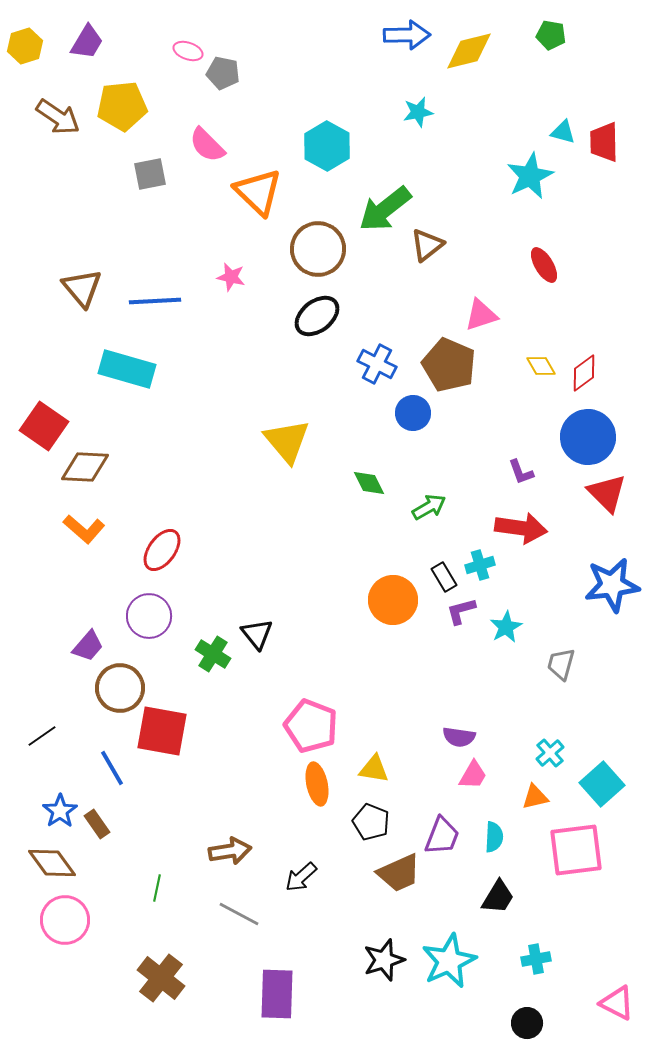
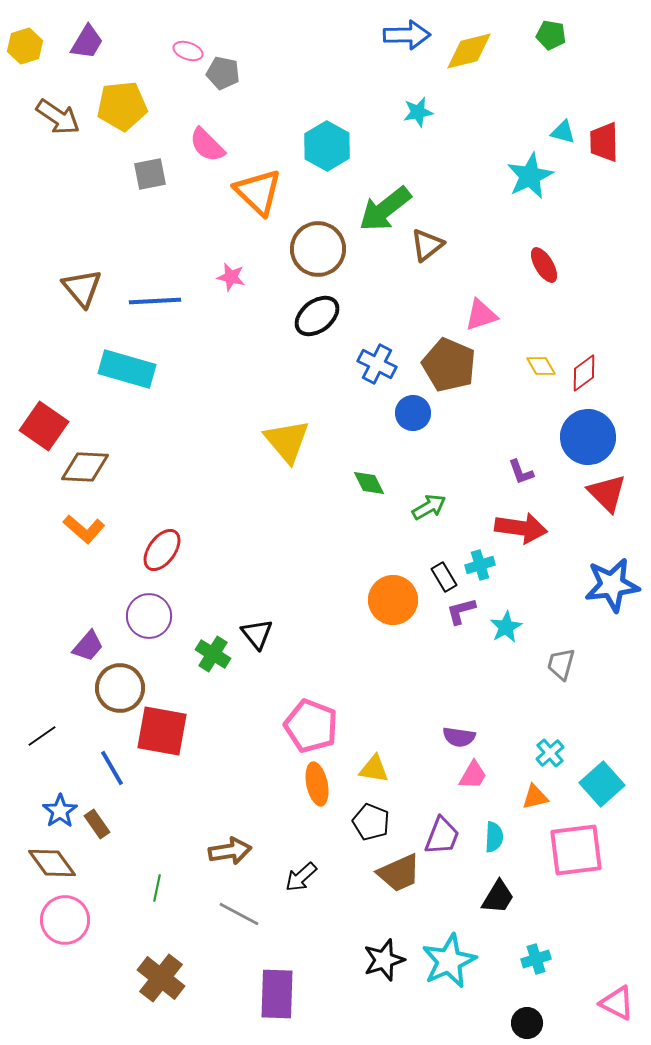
cyan cross at (536, 959): rotated 8 degrees counterclockwise
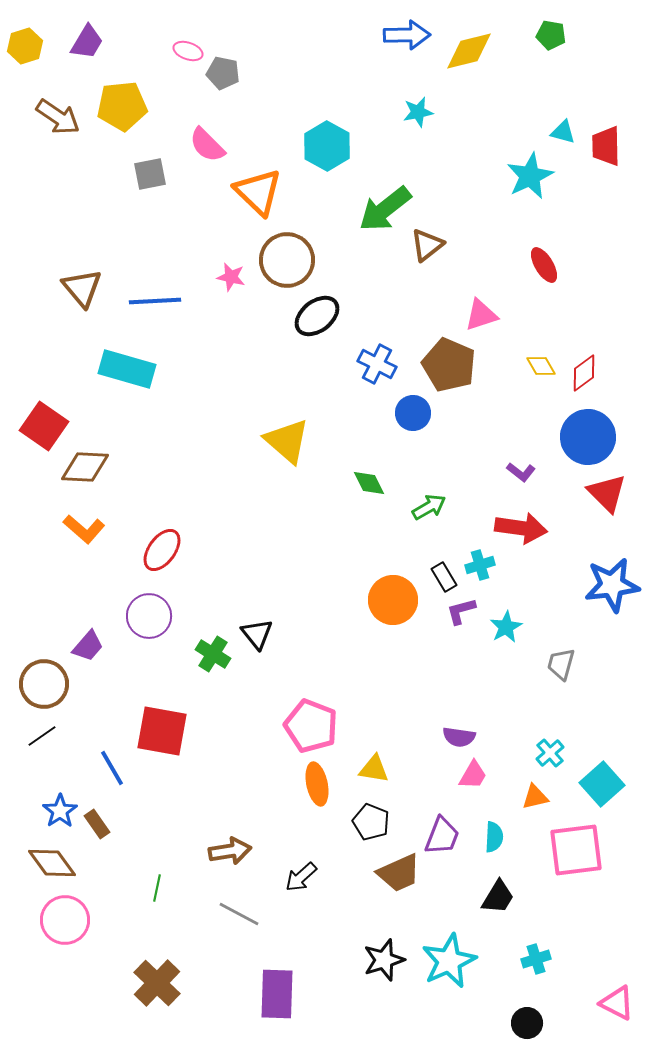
red trapezoid at (604, 142): moved 2 px right, 4 px down
brown circle at (318, 249): moved 31 px left, 11 px down
yellow triangle at (287, 441): rotated 9 degrees counterclockwise
purple L-shape at (521, 472): rotated 32 degrees counterclockwise
brown circle at (120, 688): moved 76 px left, 4 px up
brown cross at (161, 978): moved 4 px left, 5 px down; rotated 6 degrees clockwise
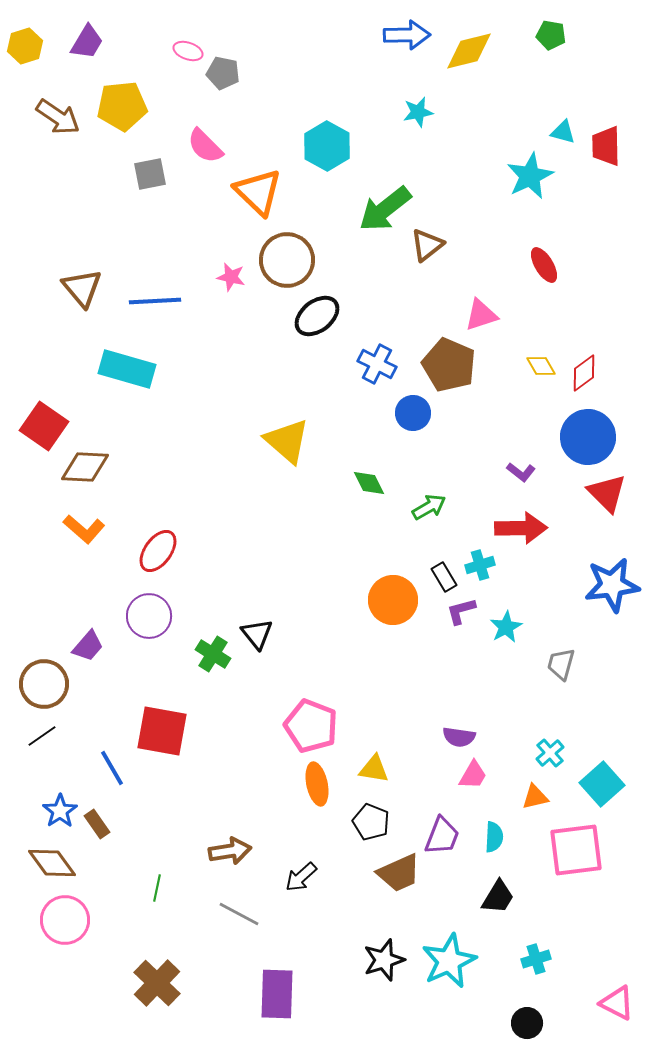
pink semicircle at (207, 145): moved 2 px left, 1 px down
red arrow at (521, 528): rotated 9 degrees counterclockwise
red ellipse at (162, 550): moved 4 px left, 1 px down
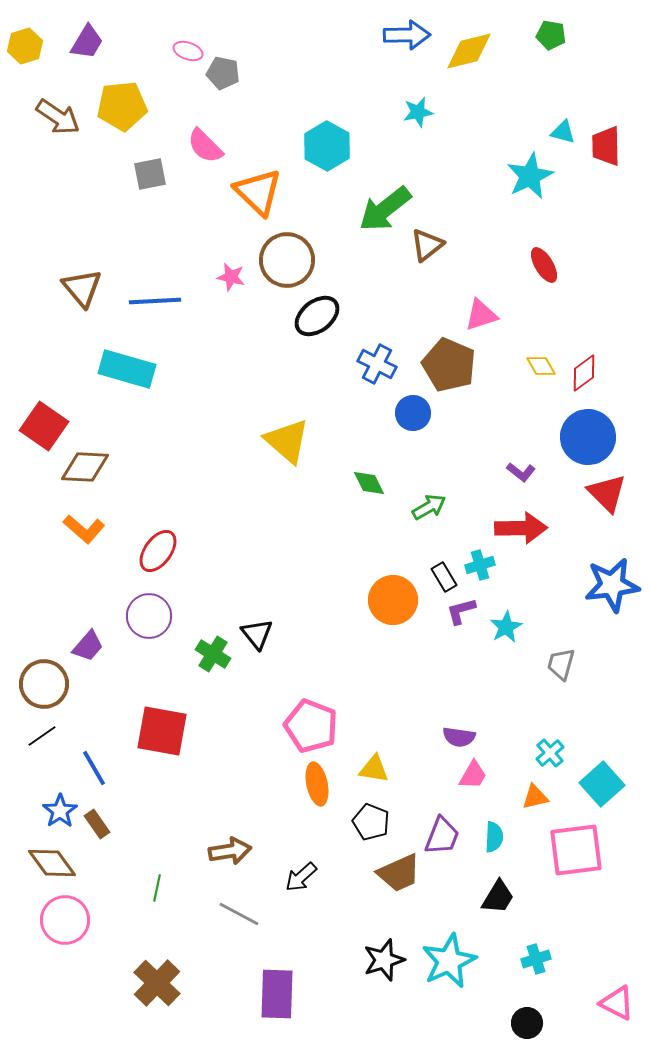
blue line at (112, 768): moved 18 px left
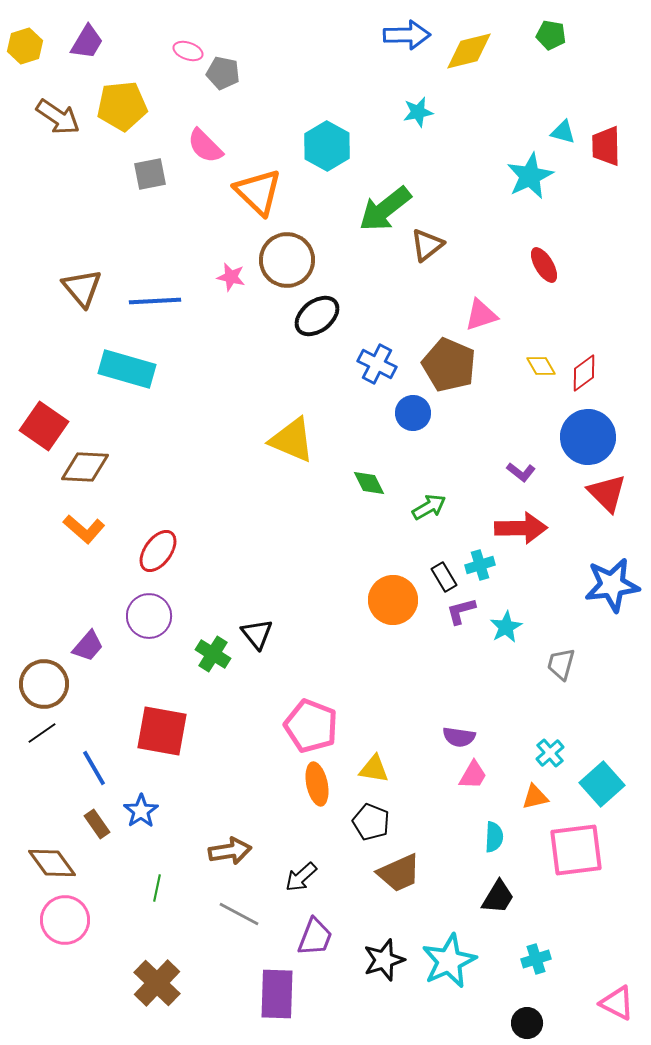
yellow triangle at (287, 441): moved 5 px right, 1 px up; rotated 18 degrees counterclockwise
black line at (42, 736): moved 3 px up
blue star at (60, 811): moved 81 px right
purple trapezoid at (442, 836): moved 127 px left, 101 px down
